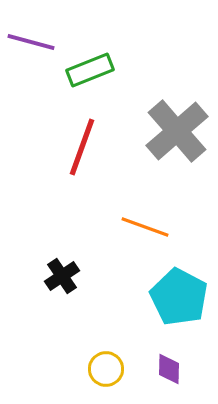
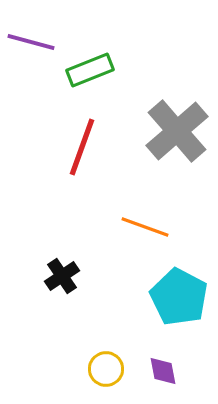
purple diamond: moved 6 px left, 2 px down; rotated 12 degrees counterclockwise
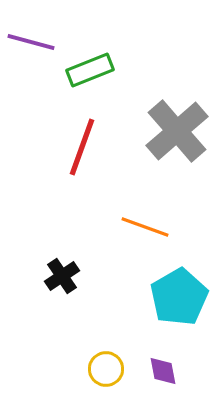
cyan pentagon: rotated 14 degrees clockwise
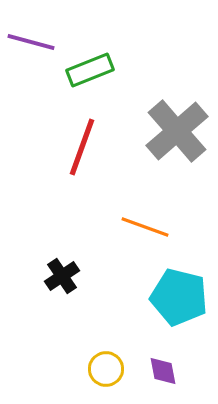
cyan pentagon: rotated 28 degrees counterclockwise
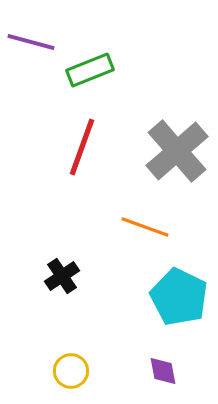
gray cross: moved 20 px down
cyan pentagon: rotated 12 degrees clockwise
yellow circle: moved 35 px left, 2 px down
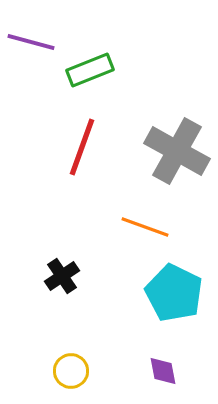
gray cross: rotated 20 degrees counterclockwise
cyan pentagon: moved 5 px left, 4 px up
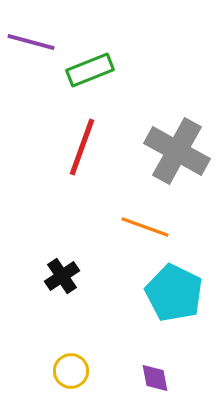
purple diamond: moved 8 px left, 7 px down
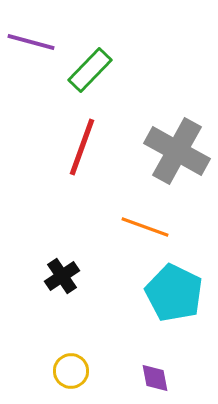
green rectangle: rotated 24 degrees counterclockwise
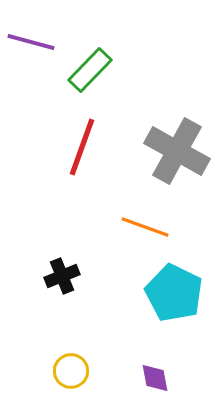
black cross: rotated 12 degrees clockwise
